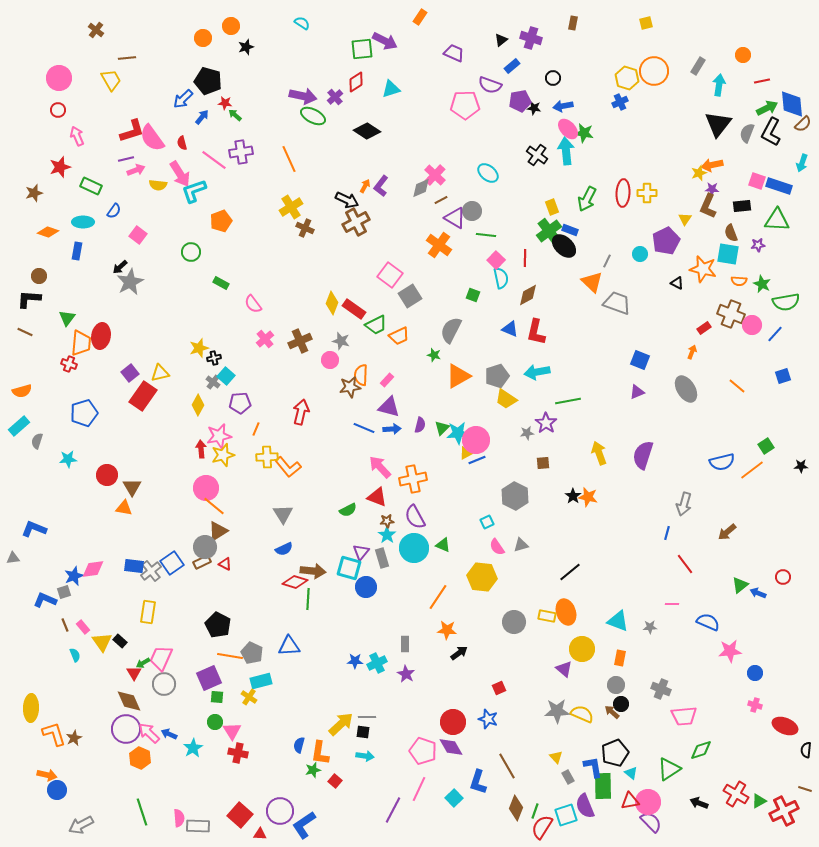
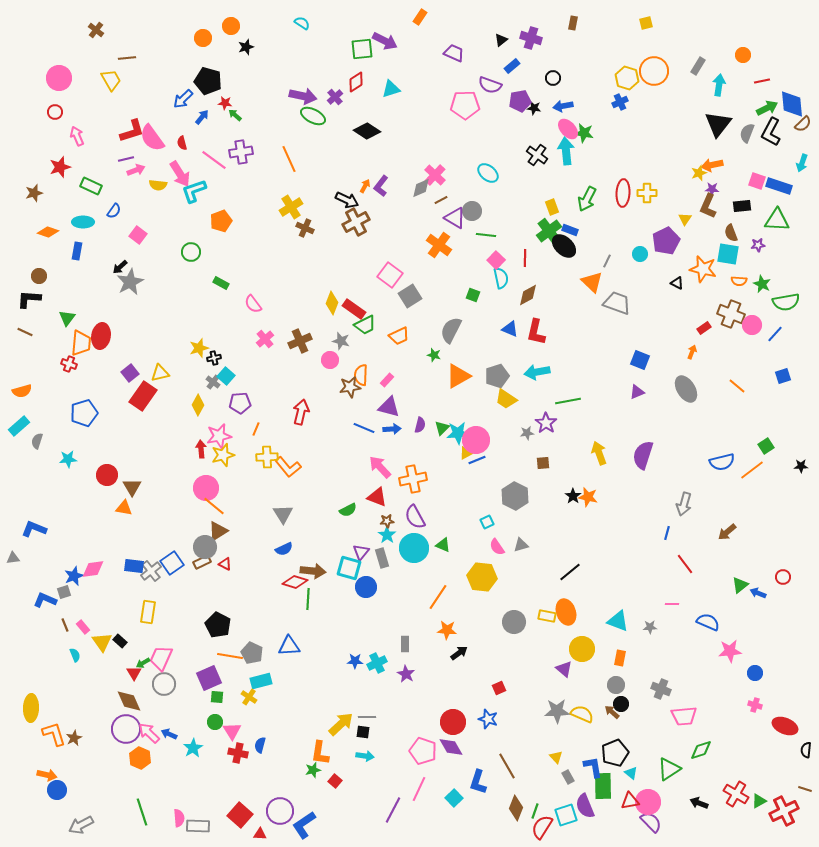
red circle at (58, 110): moved 3 px left, 2 px down
green trapezoid at (376, 325): moved 11 px left
blue semicircle at (299, 745): moved 39 px left
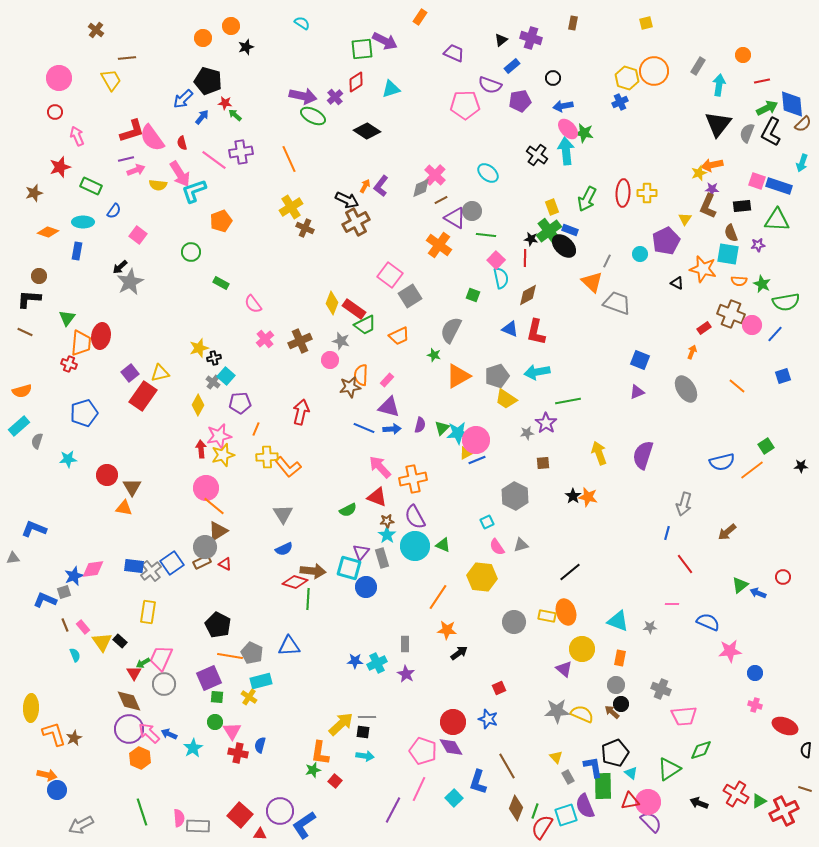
black star at (534, 108): moved 3 px left, 131 px down
cyan circle at (414, 548): moved 1 px right, 2 px up
purple circle at (126, 729): moved 3 px right
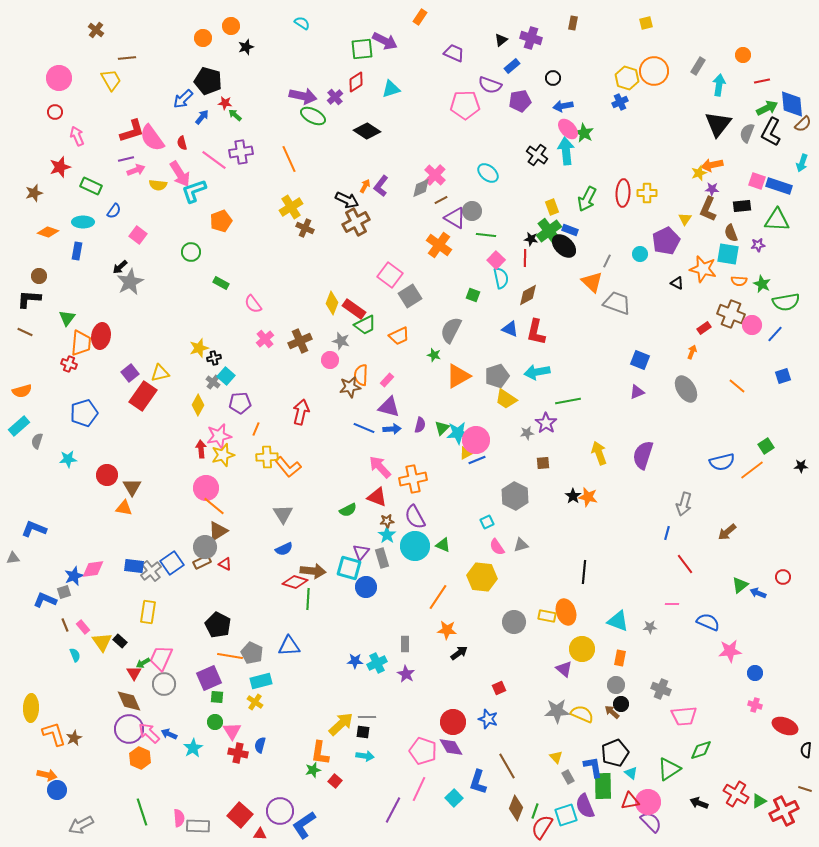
green star at (584, 133): rotated 18 degrees clockwise
brown L-shape at (708, 206): moved 3 px down
black line at (570, 572): moved 14 px right; rotated 45 degrees counterclockwise
yellow cross at (249, 697): moved 6 px right, 5 px down
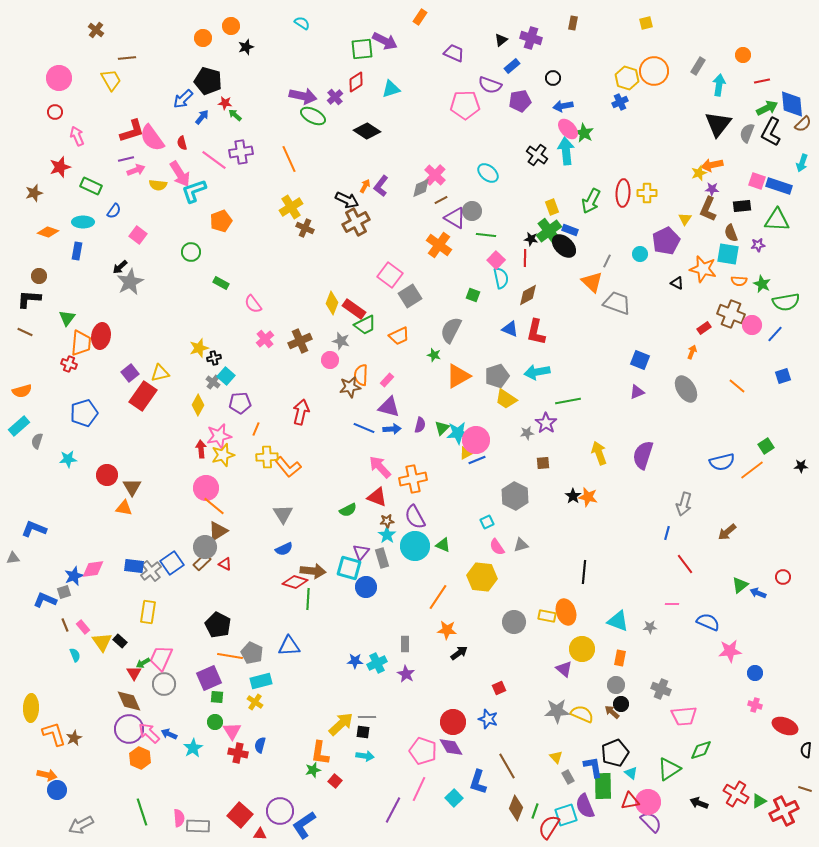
green arrow at (587, 199): moved 4 px right, 2 px down
brown rectangle at (202, 562): rotated 18 degrees counterclockwise
red semicircle at (542, 827): moved 7 px right
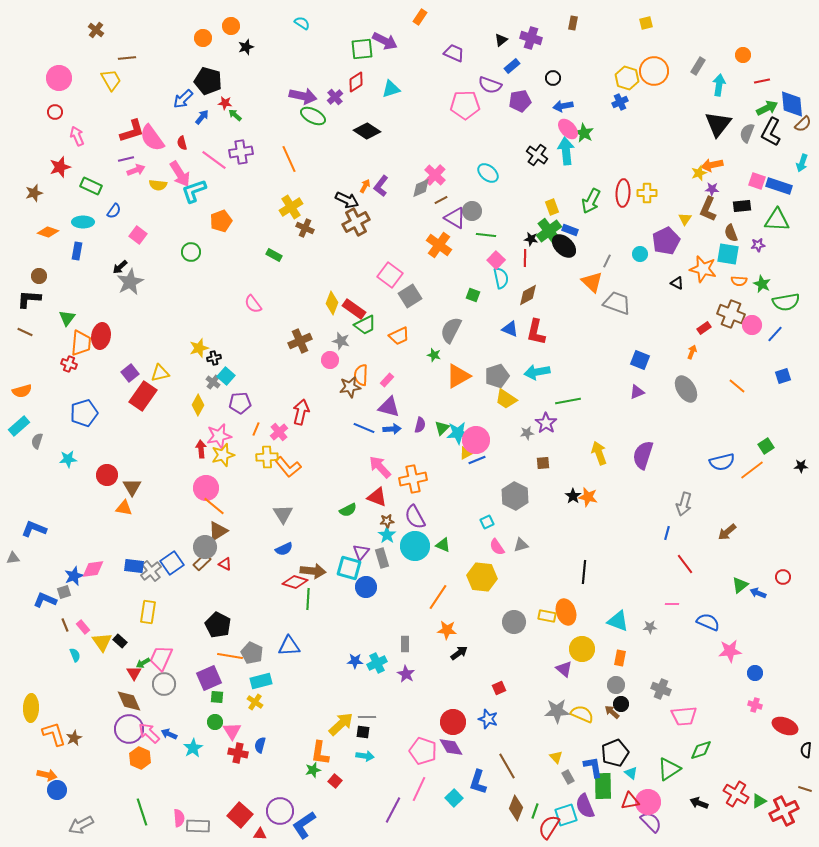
green rectangle at (221, 283): moved 53 px right, 28 px up
pink cross at (265, 339): moved 14 px right, 93 px down
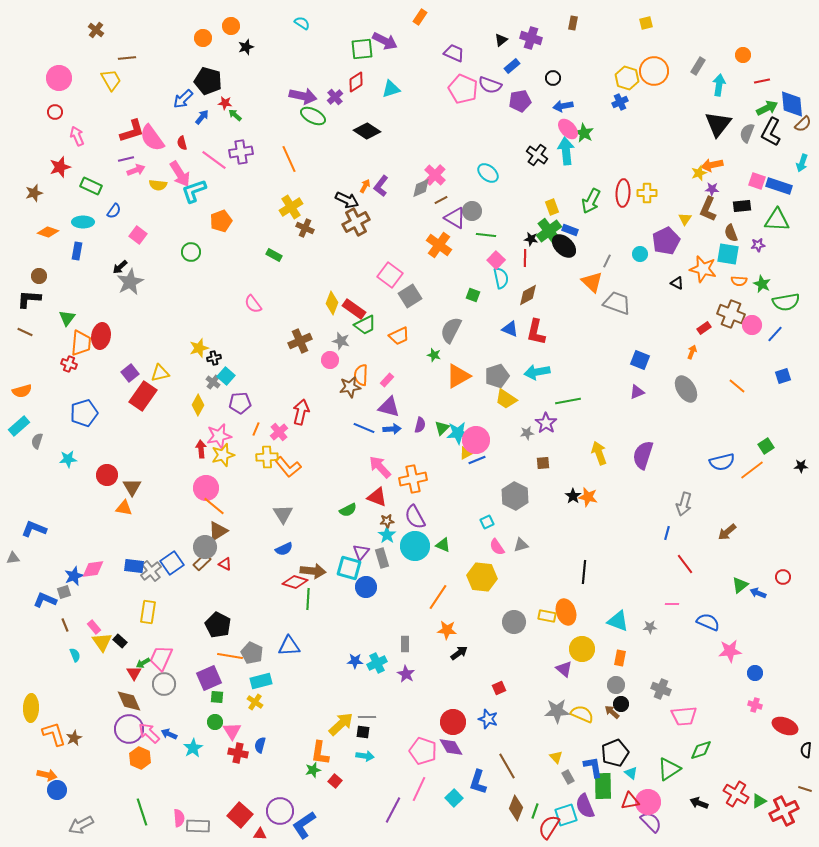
pink pentagon at (465, 105): moved 2 px left, 16 px up; rotated 24 degrees clockwise
pink rectangle at (83, 627): moved 11 px right
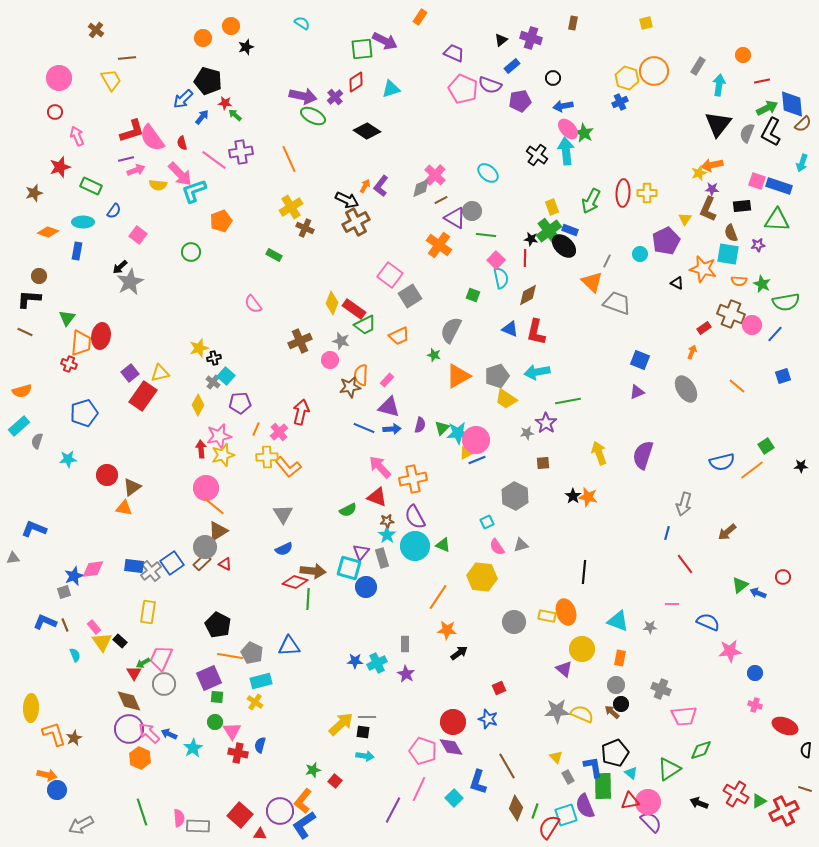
pink arrow at (180, 174): rotated 12 degrees counterclockwise
brown triangle at (132, 487): rotated 24 degrees clockwise
blue L-shape at (45, 600): moved 22 px down
orange L-shape at (320, 753): moved 17 px left, 48 px down; rotated 30 degrees clockwise
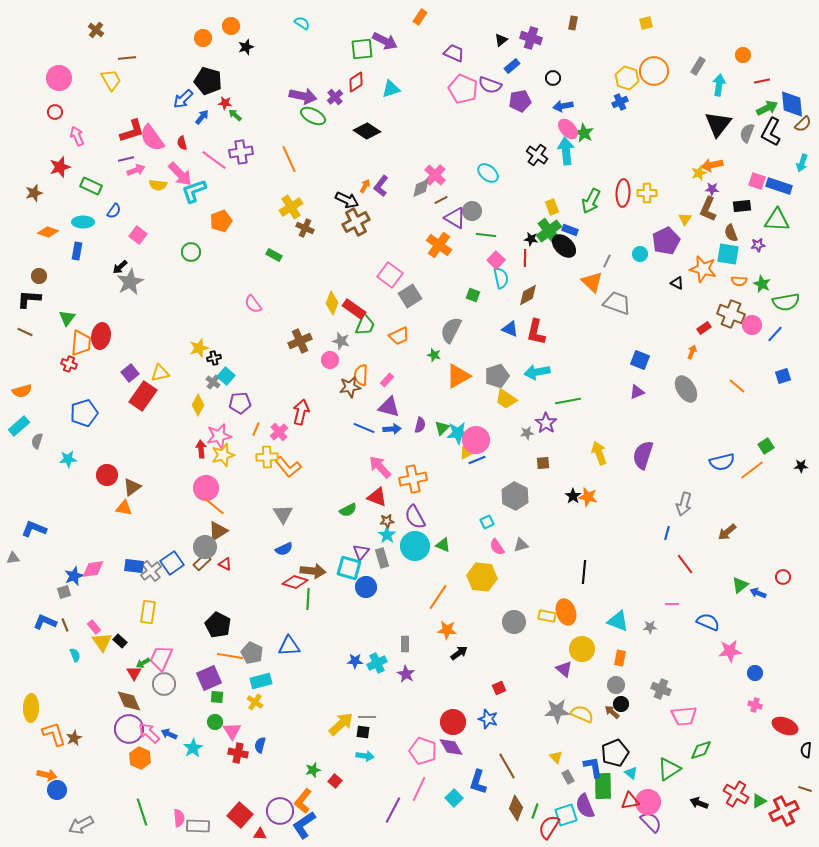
green trapezoid at (365, 325): rotated 40 degrees counterclockwise
